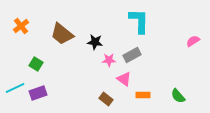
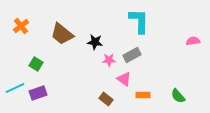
pink semicircle: rotated 24 degrees clockwise
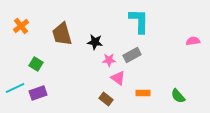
brown trapezoid: rotated 35 degrees clockwise
pink triangle: moved 6 px left, 1 px up
orange rectangle: moved 2 px up
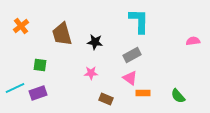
pink star: moved 18 px left, 13 px down
green square: moved 4 px right, 1 px down; rotated 24 degrees counterclockwise
pink triangle: moved 12 px right
brown rectangle: rotated 16 degrees counterclockwise
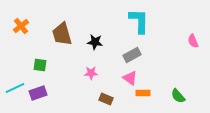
pink semicircle: rotated 104 degrees counterclockwise
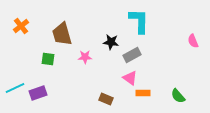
black star: moved 16 px right
green square: moved 8 px right, 6 px up
pink star: moved 6 px left, 16 px up
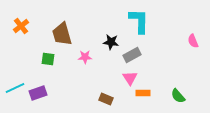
pink triangle: rotated 21 degrees clockwise
